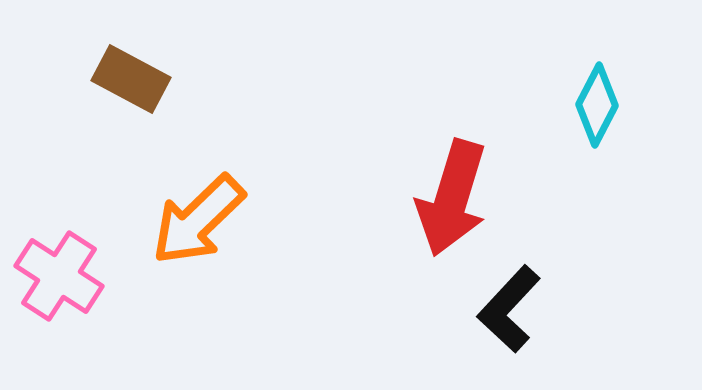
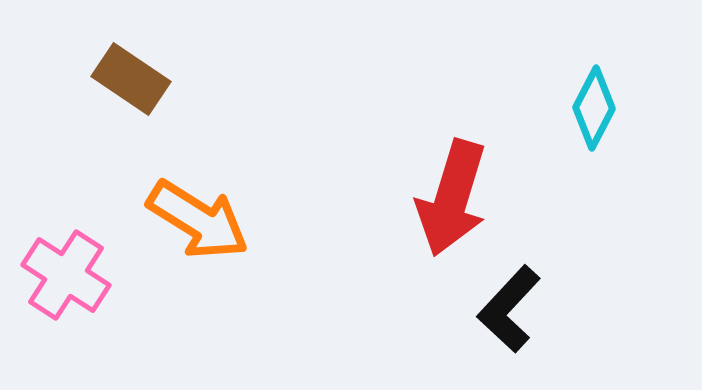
brown rectangle: rotated 6 degrees clockwise
cyan diamond: moved 3 px left, 3 px down
orange arrow: rotated 104 degrees counterclockwise
pink cross: moved 7 px right, 1 px up
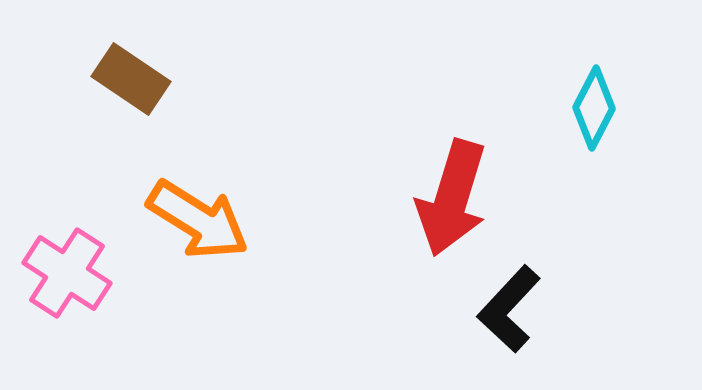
pink cross: moved 1 px right, 2 px up
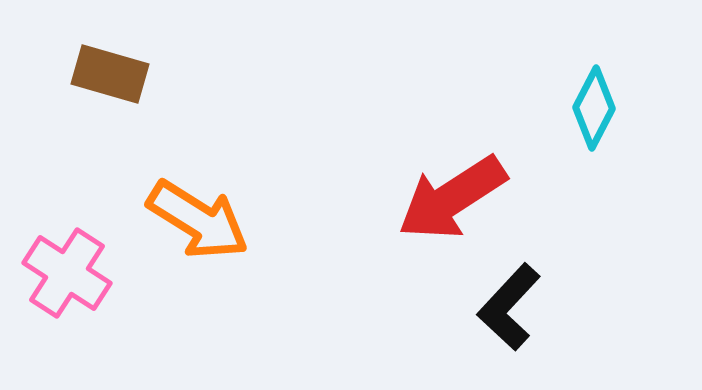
brown rectangle: moved 21 px left, 5 px up; rotated 18 degrees counterclockwise
red arrow: rotated 40 degrees clockwise
black L-shape: moved 2 px up
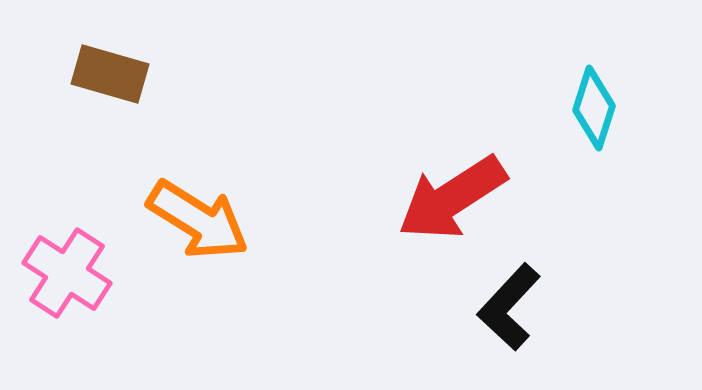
cyan diamond: rotated 10 degrees counterclockwise
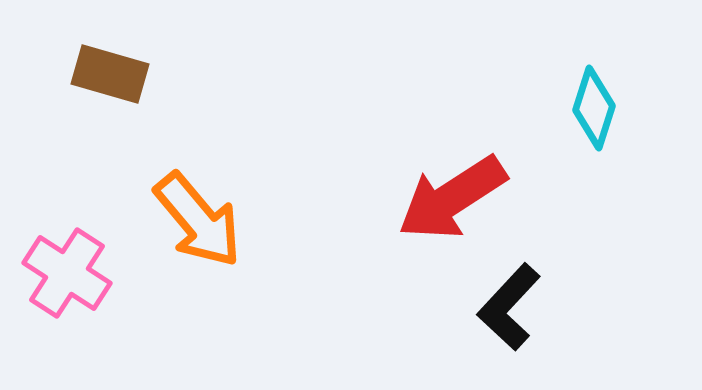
orange arrow: rotated 18 degrees clockwise
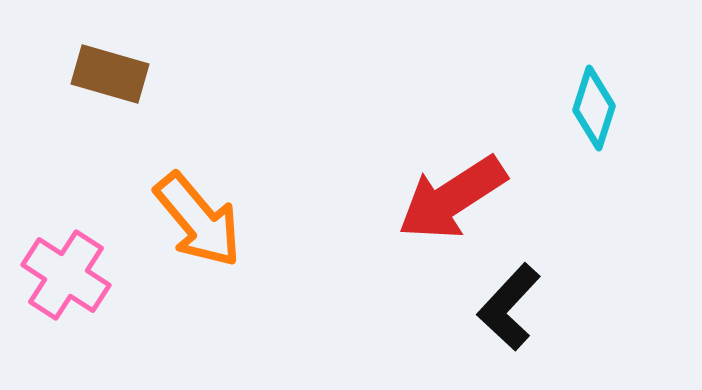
pink cross: moved 1 px left, 2 px down
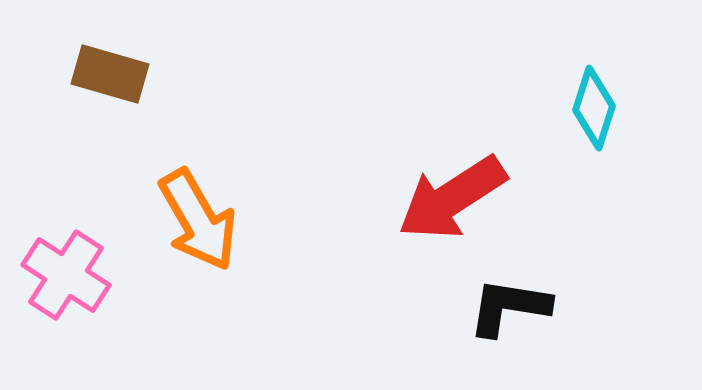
orange arrow: rotated 10 degrees clockwise
black L-shape: rotated 56 degrees clockwise
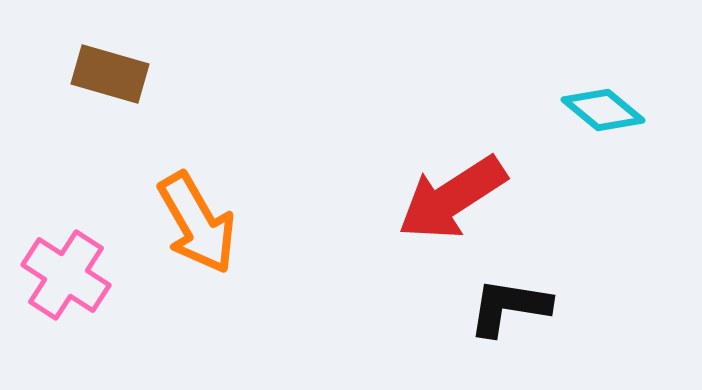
cyan diamond: moved 9 px right, 2 px down; rotated 68 degrees counterclockwise
orange arrow: moved 1 px left, 3 px down
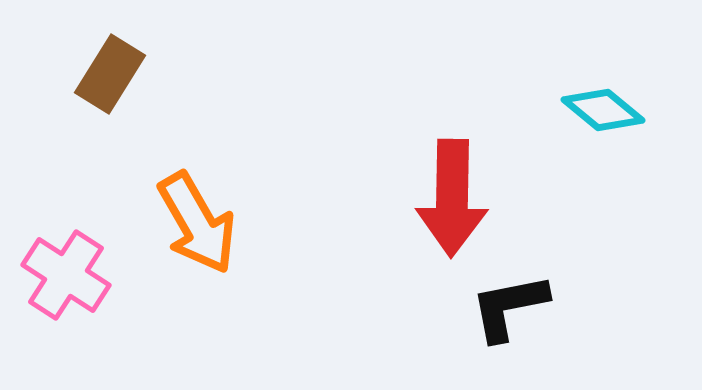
brown rectangle: rotated 74 degrees counterclockwise
red arrow: rotated 56 degrees counterclockwise
black L-shape: rotated 20 degrees counterclockwise
